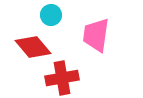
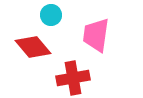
red cross: moved 11 px right
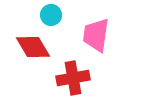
red diamond: rotated 9 degrees clockwise
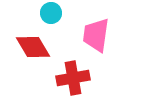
cyan circle: moved 2 px up
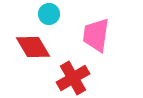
cyan circle: moved 2 px left, 1 px down
red cross: rotated 20 degrees counterclockwise
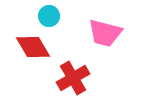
cyan circle: moved 2 px down
pink trapezoid: moved 9 px right, 2 px up; rotated 84 degrees counterclockwise
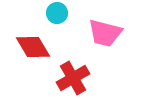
cyan circle: moved 8 px right, 3 px up
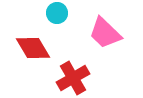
pink trapezoid: rotated 30 degrees clockwise
red diamond: moved 1 px down
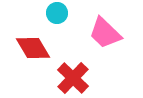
red cross: rotated 16 degrees counterclockwise
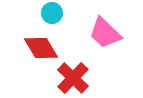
cyan circle: moved 5 px left
red diamond: moved 8 px right
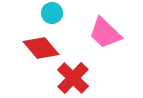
red diamond: rotated 9 degrees counterclockwise
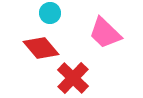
cyan circle: moved 2 px left
